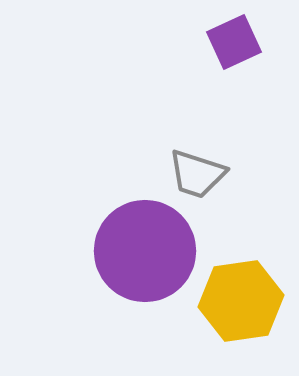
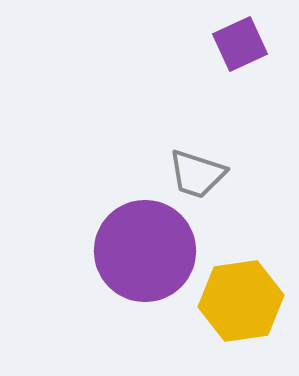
purple square: moved 6 px right, 2 px down
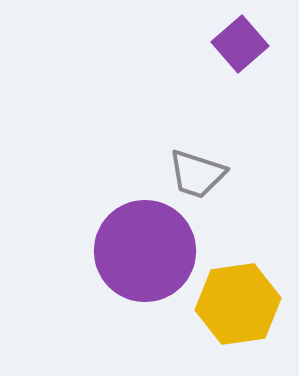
purple square: rotated 16 degrees counterclockwise
yellow hexagon: moved 3 px left, 3 px down
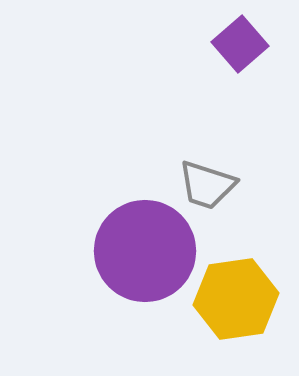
gray trapezoid: moved 10 px right, 11 px down
yellow hexagon: moved 2 px left, 5 px up
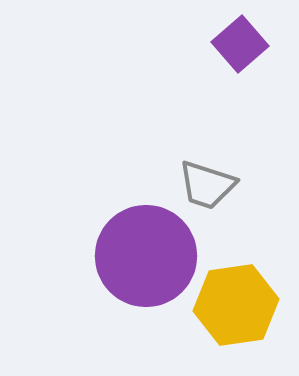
purple circle: moved 1 px right, 5 px down
yellow hexagon: moved 6 px down
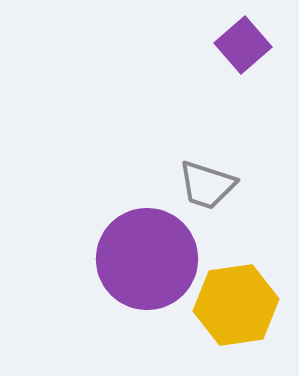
purple square: moved 3 px right, 1 px down
purple circle: moved 1 px right, 3 px down
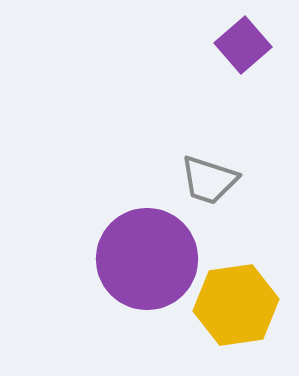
gray trapezoid: moved 2 px right, 5 px up
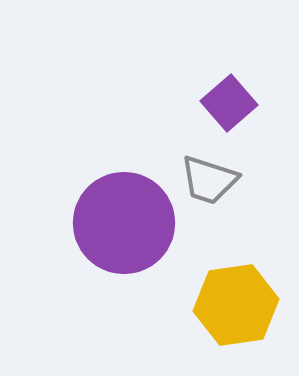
purple square: moved 14 px left, 58 px down
purple circle: moved 23 px left, 36 px up
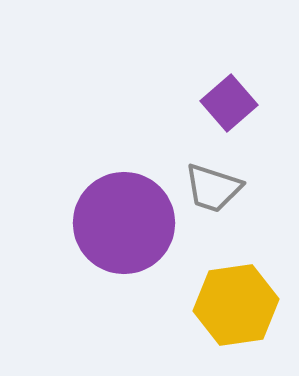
gray trapezoid: moved 4 px right, 8 px down
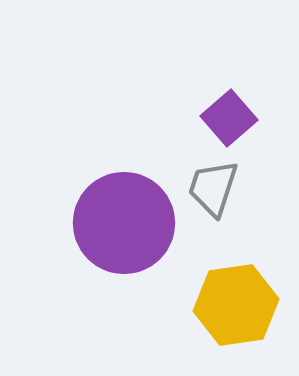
purple square: moved 15 px down
gray trapezoid: rotated 90 degrees clockwise
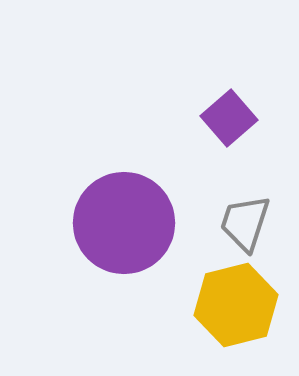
gray trapezoid: moved 32 px right, 35 px down
yellow hexagon: rotated 6 degrees counterclockwise
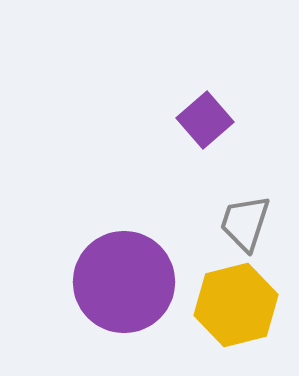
purple square: moved 24 px left, 2 px down
purple circle: moved 59 px down
